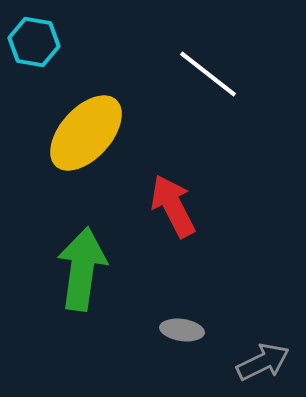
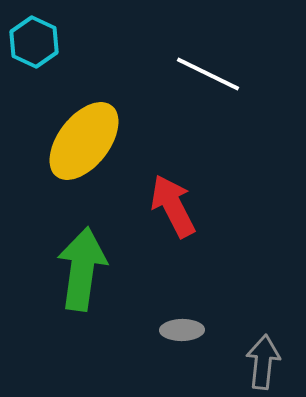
cyan hexagon: rotated 15 degrees clockwise
white line: rotated 12 degrees counterclockwise
yellow ellipse: moved 2 px left, 8 px down; rotated 4 degrees counterclockwise
gray ellipse: rotated 9 degrees counterclockwise
gray arrow: rotated 58 degrees counterclockwise
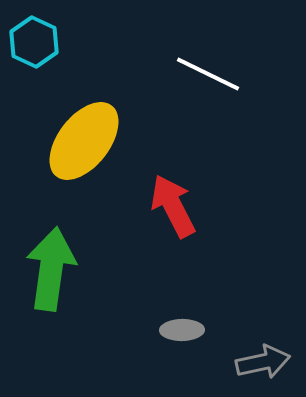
green arrow: moved 31 px left
gray arrow: rotated 72 degrees clockwise
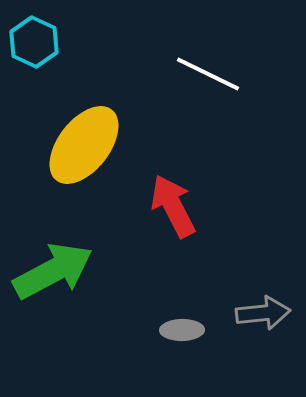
yellow ellipse: moved 4 px down
green arrow: moved 2 px right, 2 px down; rotated 54 degrees clockwise
gray arrow: moved 49 px up; rotated 6 degrees clockwise
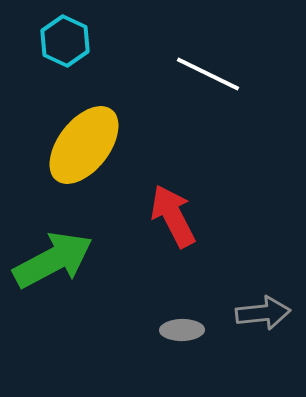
cyan hexagon: moved 31 px right, 1 px up
red arrow: moved 10 px down
green arrow: moved 11 px up
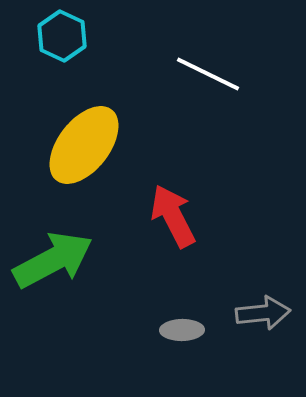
cyan hexagon: moved 3 px left, 5 px up
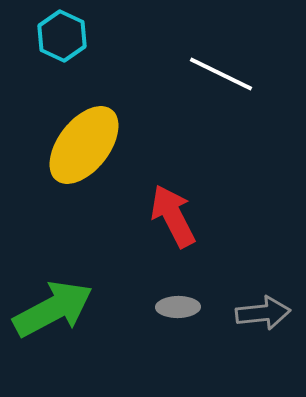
white line: moved 13 px right
green arrow: moved 49 px down
gray ellipse: moved 4 px left, 23 px up
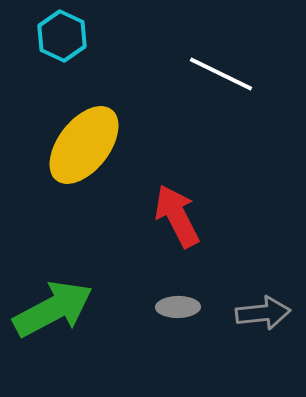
red arrow: moved 4 px right
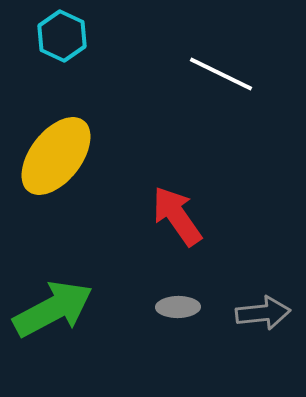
yellow ellipse: moved 28 px left, 11 px down
red arrow: rotated 8 degrees counterclockwise
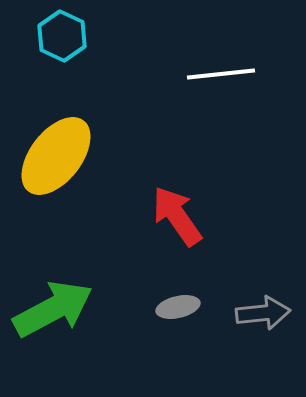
white line: rotated 32 degrees counterclockwise
gray ellipse: rotated 12 degrees counterclockwise
